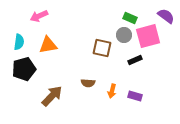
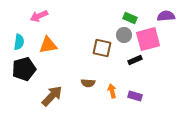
purple semicircle: rotated 42 degrees counterclockwise
pink square: moved 3 px down
orange arrow: rotated 152 degrees clockwise
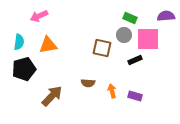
pink square: rotated 15 degrees clockwise
